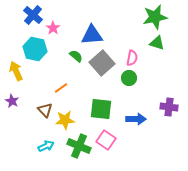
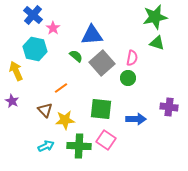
green circle: moved 1 px left
green cross: rotated 20 degrees counterclockwise
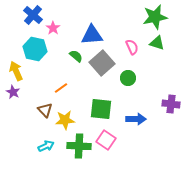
pink semicircle: moved 11 px up; rotated 35 degrees counterclockwise
purple star: moved 1 px right, 9 px up
purple cross: moved 2 px right, 3 px up
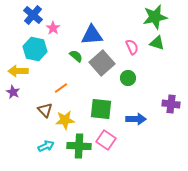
yellow arrow: moved 2 px right; rotated 66 degrees counterclockwise
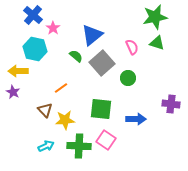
blue triangle: rotated 35 degrees counterclockwise
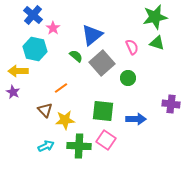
green square: moved 2 px right, 2 px down
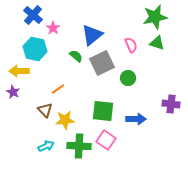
pink semicircle: moved 1 px left, 2 px up
gray square: rotated 15 degrees clockwise
yellow arrow: moved 1 px right
orange line: moved 3 px left, 1 px down
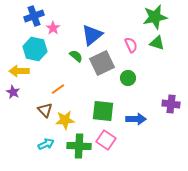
blue cross: moved 1 px right, 1 px down; rotated 30 degrees clockwise
cyan arrow: moved 2 px up
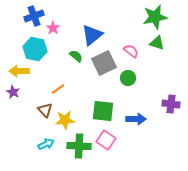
pink semicircle: moved 6 px down; rotated 28 degrees counterclockwise
gray square: moved 2 px right
